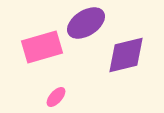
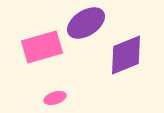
purple diamond: rotated 9 degrees counterclockwise
pink ellipse: moved 1 px left, 1 px down; rotated 30 degrees clockwise
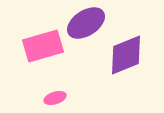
pink rectangle: moved 1 px right, 1 px up
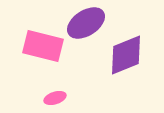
pink rectangle: rotated 30 degrees clockwise
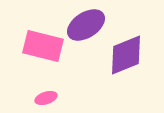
purple ellipse: moved 2 px down
pink ellipse: moved 9 px left
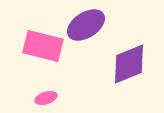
purple diamond: moved 3 px right, 9 px down
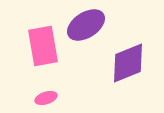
pink rectangle: rotated 66 degrees clockwise
purple diamond: moved 1 px left, 1 px up
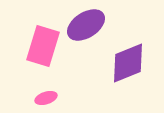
pink rectangle: rotated 27 degrees clockwise
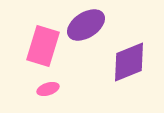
purple diamond: moved 1 px right, 1 px up
pink ellipse: moved 2 px right, 9 px up
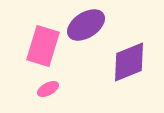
pink ellipse: rotated 10 degrees counterclockwise
